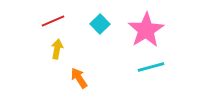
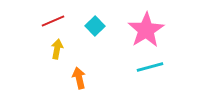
cyan square: moved 5 px left, 2 px down
cyan line: moved 1 px left
orange arrow: rotated 20 degrees clockwise
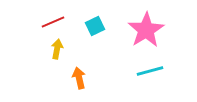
red line: moved 1 px down
cyan square: rotated 18 degrees clockwise
cyan line: moved 4 px down
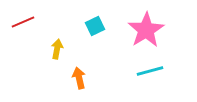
red line: moved 30 px left
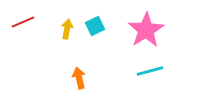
yellow arrow: moved 10 px right, 20 px up
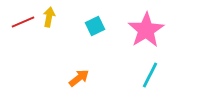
yellow arrow: moved 18 px left, 12 px up
cyan line: moved 4 px down; rotated 48 degrees counterclockwise
orange arrow: rotated 65 degrees clockwise
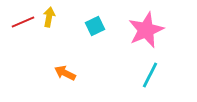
pink star: rotated 9 degrees clockwise
orange arrow: moved 14 px left, 5 px up; rotated 115 degrees counterclockwise
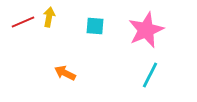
cyan square: rotated 30 degrees clockwise
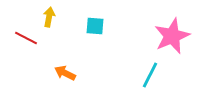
red line: moved 3 px right, 16 px down; rotated 50 degrees clockwise
pink star: moved 26 px right, 6 px down
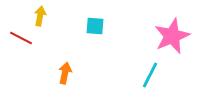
yellow arrow: moved 9 px left, 1 px up
red line: moved 5 px left
orange arrow: rotated 75 degrees clockwise
